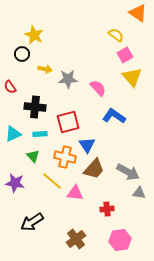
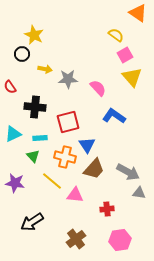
cyan rectangle: moved 4 px down
pink triangle: moved 2 px down
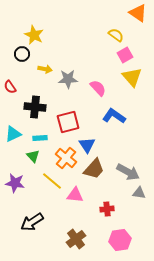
orange cross: moved 1 px right, 1 px down; rotated 25 degrees clockwise
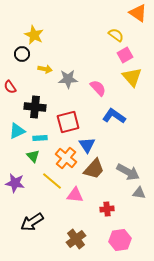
cyan triangle: moved 4 px right, 3 px up
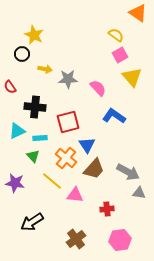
pink square: moved 5 px left
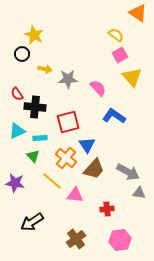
red semicircle: moved 7 px right, 7 px down
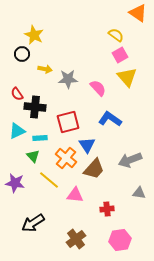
yellow triangle: moved 5 px left
blue L-shape: moved 4 px left, 3 px down
gray arrow: moved 2 px right, 12 px up; rotated 130 degrees clockwise
yellow line: moved 3 px left, 1 px up
black arrow: moved 1 px right, 1 px down
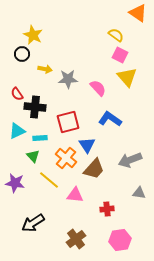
yellow star: moved 1 px left
pink square: rotated 35 degrees counterclockwise
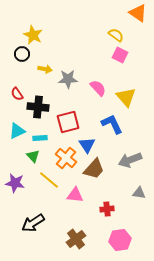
yellow triangle: moved 1 px left, 20 px down
black cross: moved 3 px right
blue L-shape: moved 2 px right, 5 px down; rotated 30 degrees clockwise
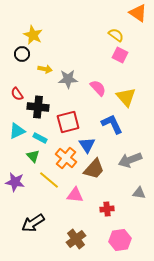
cyan rectangle: rotated 32 degrees clockwise
purple star: moved 1 px up
